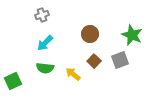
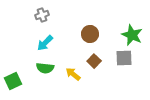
gray square: moved 4 px right, 2 px up; rotated 18 degrees clockwise
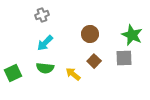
green square: moved 8 px up
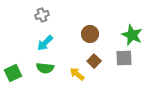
yellow arrow: moved 4 px right
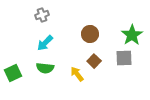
green star: rotated 15 degrees clockwise
yellow arrow: rotated 14 degrees clockwise
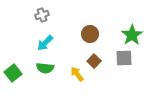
green square: rotated 12 degrees counterclockwise
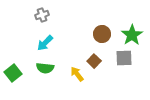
brown circle: moved 12 px right
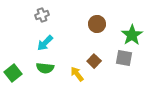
brown circle: moved 5 px left, 10 px up
gray square: rotated 12 degrees clockwise
